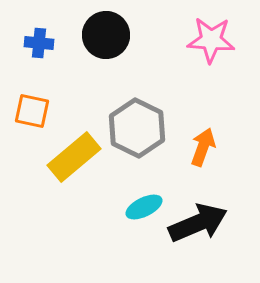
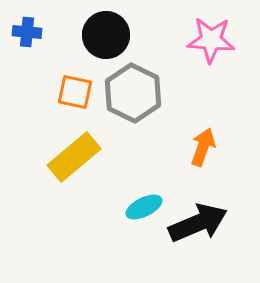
blue cross: moved 12 px left, 11 px up
orange square: moved 43 px right, 19 px up
gray hexagon: moved 4 px left, 35 px up
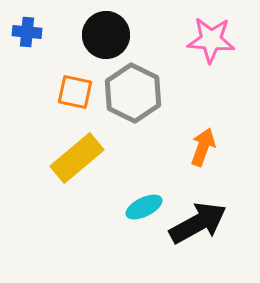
yellow rectangle: moved 3 px right, 1 px down
black arrow: rotated 6 degrees counterclockwise
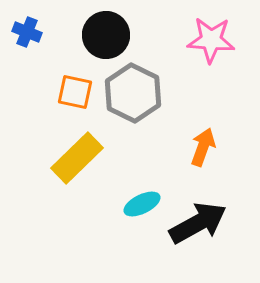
blue cross: rotated 16 degrees clockwise
yellow rectangle: rotated 4 degrees counterclockwise
cyan ellipse: moved 2 px left, 3 px up
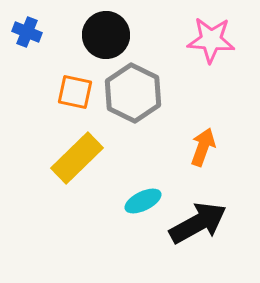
cyan ellipse: moved 1 px right, 3 px up
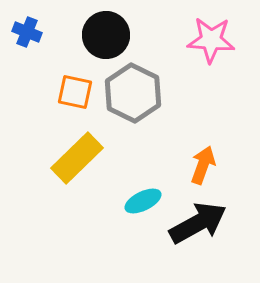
orange arrow: moved 18 px down
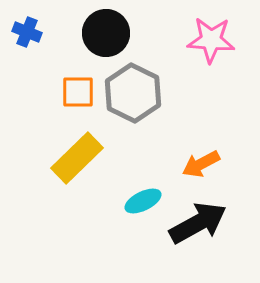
black circle: moved 2 px up
orange square: moved 3 px right; rotated 12 degrees counterclockwise
orange arrow: moved 2 px left, 1 px up; rotated 138 degrees counterclockwise
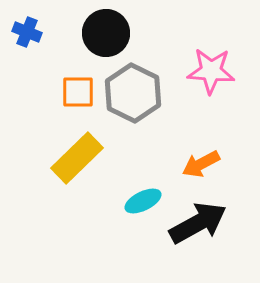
pink star: moved 31 px down
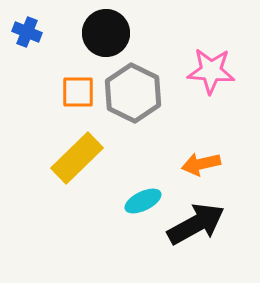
orange arrow: rotated 15 degrees clockwise
black arrow: moved 2 px left, 1 px down
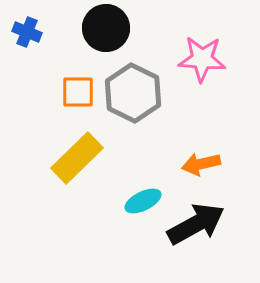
black circle: moved 5 px up
pink star: moved 9 px left, 12 px up
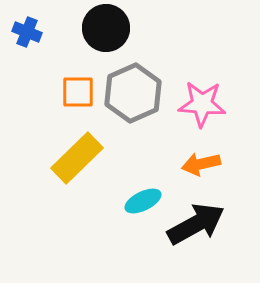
pink star: moved 45 px down
gray hexagon: rotated 10 degrees clockwise
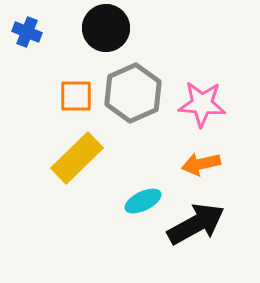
orange square: moved 2 px left, 4 px down
